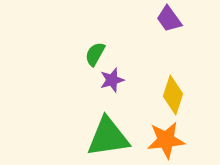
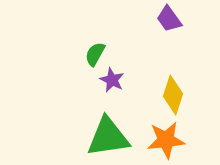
purple star: rotated 30 degrees counterclockwise
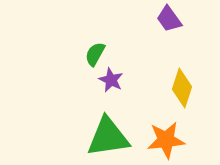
purple star: moved 1 px left
yellow diamond: moved 9 px right, 7 px up
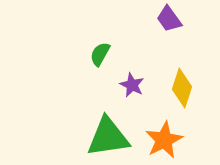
green semicircle: moved 5 px right
purple star: moved 21 px right, 5 px down
orange star: moved 2 px left; rotated 21 degrees counterclockwise
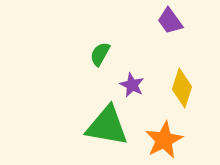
purple trapezoid: moved 1 px right, 2 px down
green triangle: moved 1 px left, 11 px up; rotated 18 degrees clockwise
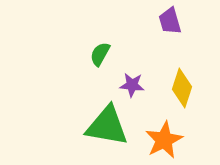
purple trapezoid: rotated 20 degrees clockwise
purple star: rotated 20 degrees counterclockwise
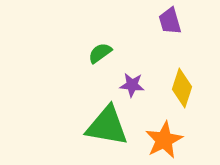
green semicircle: moved 1 px up; rotated 25 degrees clockwise
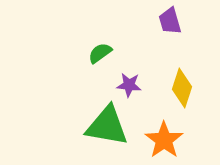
purple star: moved 3 px left
orange star: rotated 9 degrees counterclockwise
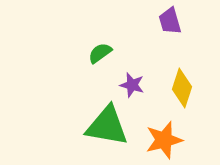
purple star: moved 3 px right; rotated 10 degrees clockwise
orange star: rotated 21 degrees clockwise
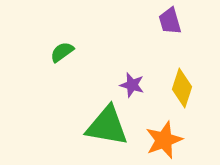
green semicircle: moved 38 px left, 1 px up
orange star: rotated 6 degrees counterclockwise
